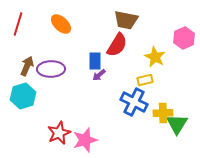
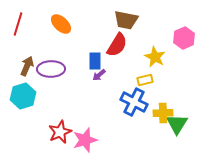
red star: moved 1 px right, 1 px up
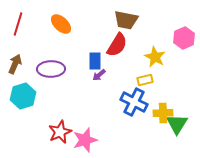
brown arrow: moved 12 px left, 2 px up
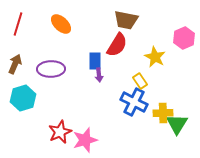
purple arrow: rotated 56 degrees counterclockwise
yellow rectangle: moved 5 px left, 1 px down; rotated 70 degrees clockwise
cyan hexagon: moved 2 px down
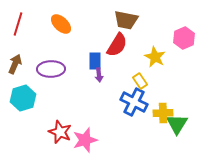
red star: rotated 25 degrees counterclockwise
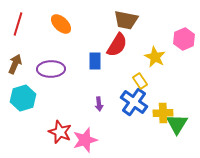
pink hexagon: moved 1 px down
purple arrow: moved 29 px down
blue cross: rotated 8 degrees clockwise
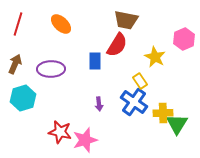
red star: rotated 10 degrees counterclockwise
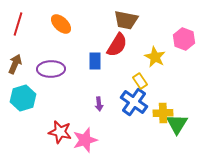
pink hexagon: rotated 15 degrees counterclockwise
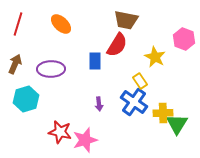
cyan hexagon: moved 3 px right, 1 px down
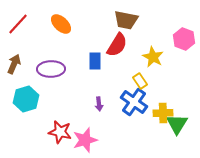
red line: rotated 25 degrees clockwise
yellow star: moved 2 px left
brown arrow: moved 1 px left
